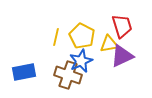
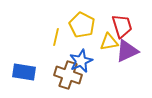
yellow pentagon: moved 11 px up
yellow triangle: moved 2 px up
purple triangle: moved 5 px right, 5 px up
blue rectangle: rotated 20 degrees clockwise
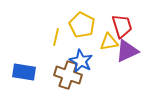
blue star: rotated 20 degrees counterclockwise
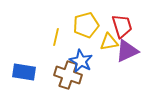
yellow pentagon: moved 4 px right; rotated 30 degrees clockwise
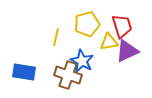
yellow pentagon: moved 1 px right, 1 px up
blue star: moved 1 px right
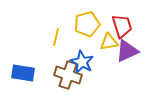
blue star: moved 1 px down
blue rectangle: moved 1 px left, 1 px down
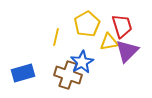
yellow pentagon: rotated 15 degrees counterclockwise
purple triangle: rotated 20 degrees counterclockwise
blue star: rotated 15 degrees clockwise
blue rectangle: rotated 25 degrees counterclockwise
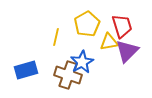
blue rectangle: moved 3 px right, 3 px up
